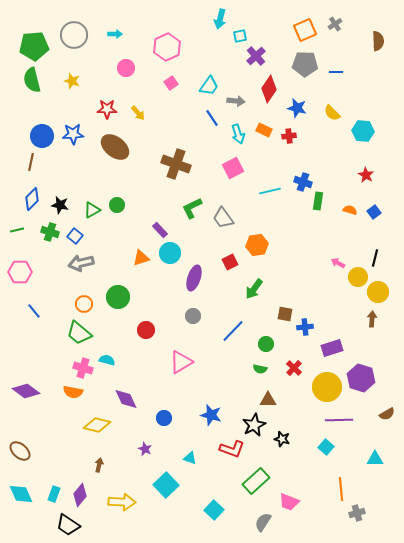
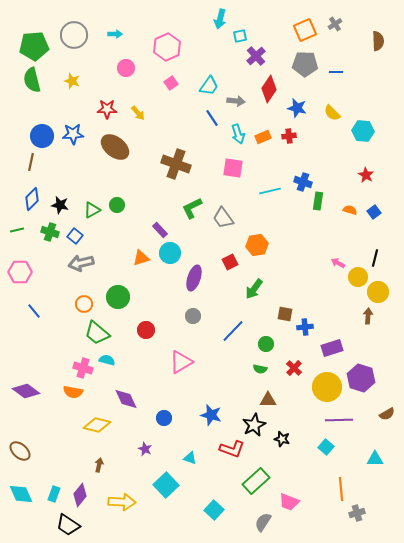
orange rectangle at (264, 130): moved 1 px left, 7 px down; rotated 49 degrees counterclockwise
pink square at (233, 168): rotated 35 degrees clockwise
brown arrow at (372, 319): moved 4 px left, 3 px up
green trapezoid at (79, 333): moved 18 px right
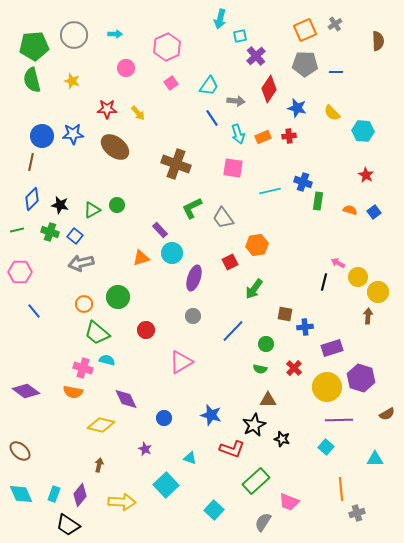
cyan circle at (170, 253): moved 2 px right
black line at (375, 258): moved 51 px left, 24 px down
yellow diamond at (97, 425): moved 4 px right
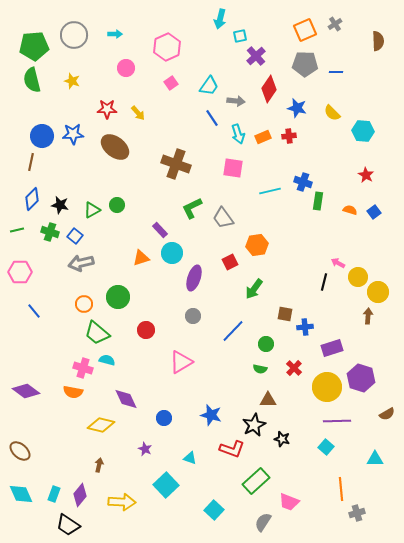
purple line at (339, 420): moved 2 px left, 1 px down
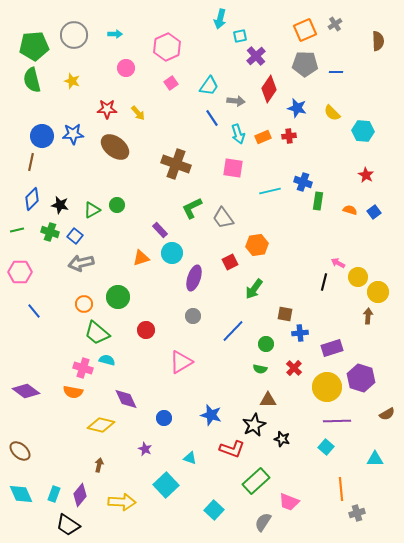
blue cross at (305, 327): moved 5 px left, 6 px down
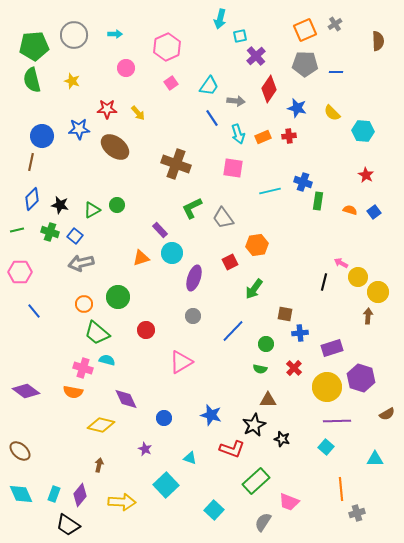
blue star at (73, 134): moved 6 px right, 5 px up
pink arrow at (338, 263): moved 3 px right
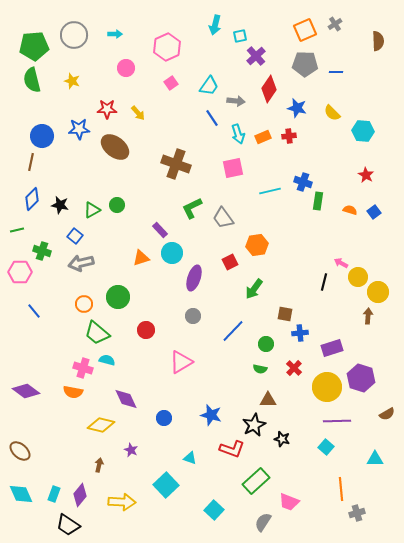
cyan arrow at (220, 19): moved 5 px left, 6 px down
pink square at (233, 168): rotated 20 degrees counterclockwise
green cross at (50, 232): moved 8 px left, 19 px down
purple star at (145, 449): moved 14 px left, 1 px down
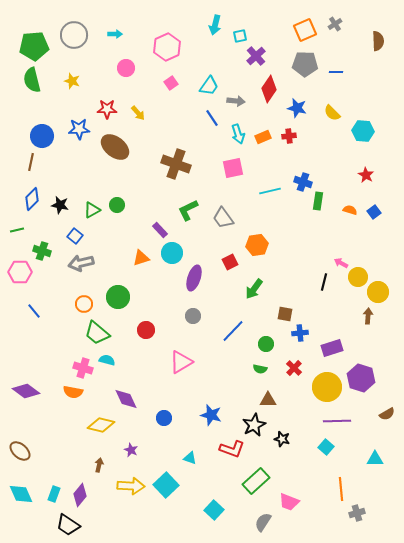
green L-shape at (192, 208): moved 4 px left, 2 px down
yellow arrow at (122, 502): moved 9 px right, 16 px up
